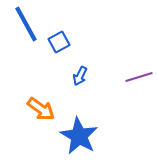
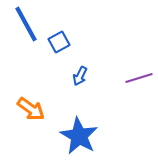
purple line: moved 1 px down
orange arrow: moved 10 px left
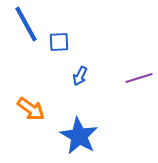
blue square: rotated 25 degrees clockwise
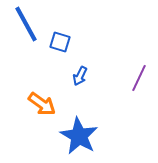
blue square: moved 1 px right; rotated 20 degrees clockwise
purple line: rotated 48 degrees counterclockwise
orange arrow: moved 11 px right, 5 px up
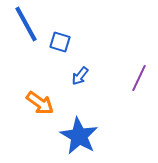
blue arrow: rotated 12 degrees clockwise
orange arrow: moved 2 px left, 1 px up
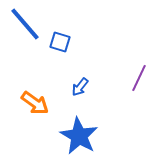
blue line: moved 1 px left; rotated 12 degrees counterclockwise
blue arrow: moved 11 px down
orange arrow: moved 5 px left
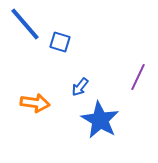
purple line: moved 1 px left, 1 px up
orange arrow: rotated 28 degrees counterclockwise
blue star: moved 21 px right, 16 px up
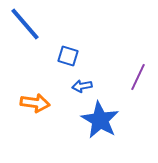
blue square: moved 8 px right, 14 px down
blue arrow: moved 2 px right, 1 px up; rotated 42 degrees clockwise
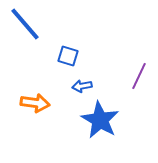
purple line: moved 1 px right, 1 px up
